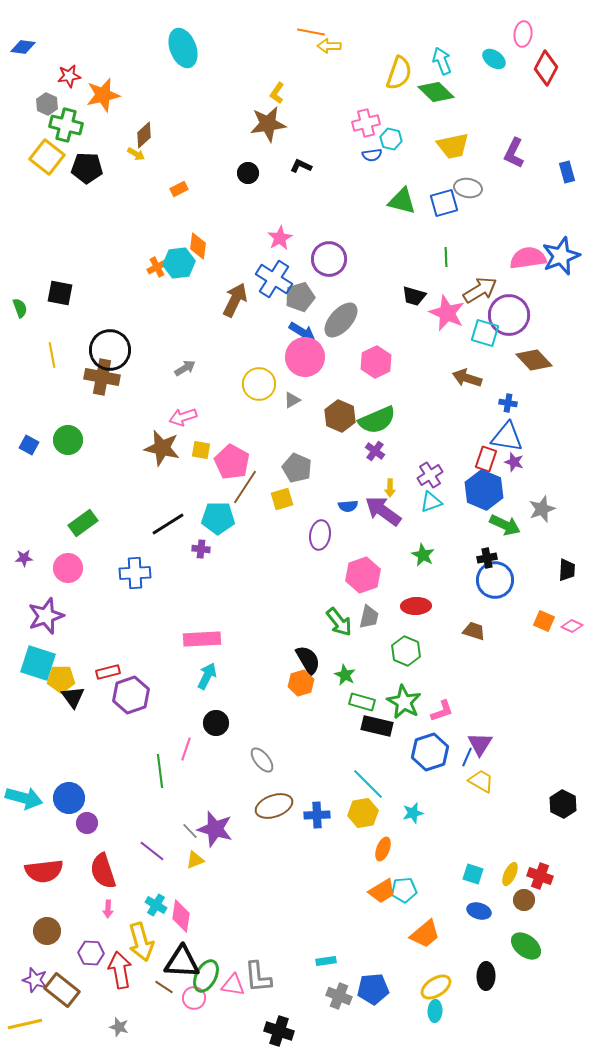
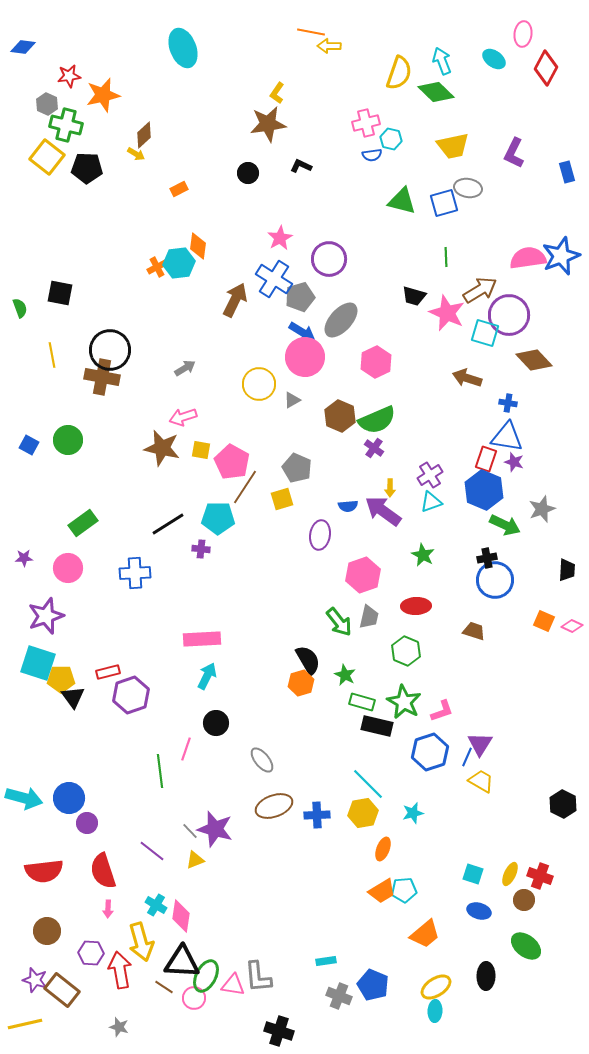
purple cross at (375, 451): moved 1 px left, 3 px up
blue pentagon at (373, 989): moved 4 px up; rotated 28 degrees clockwise
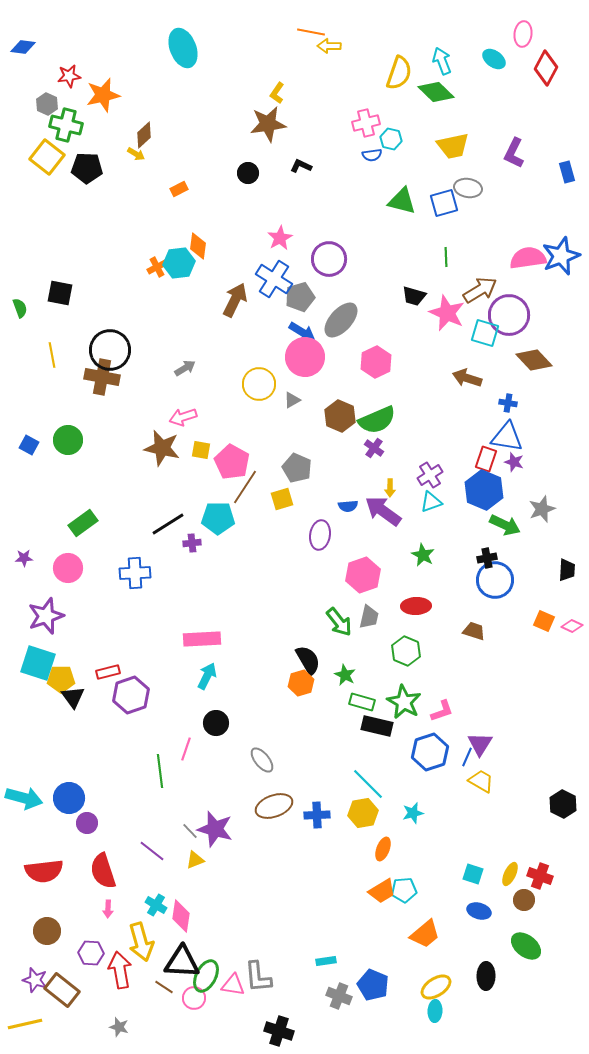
purple cross at (201, 549): moved 9 px left, 6 px up; rotated 12 degrees counterclockwise
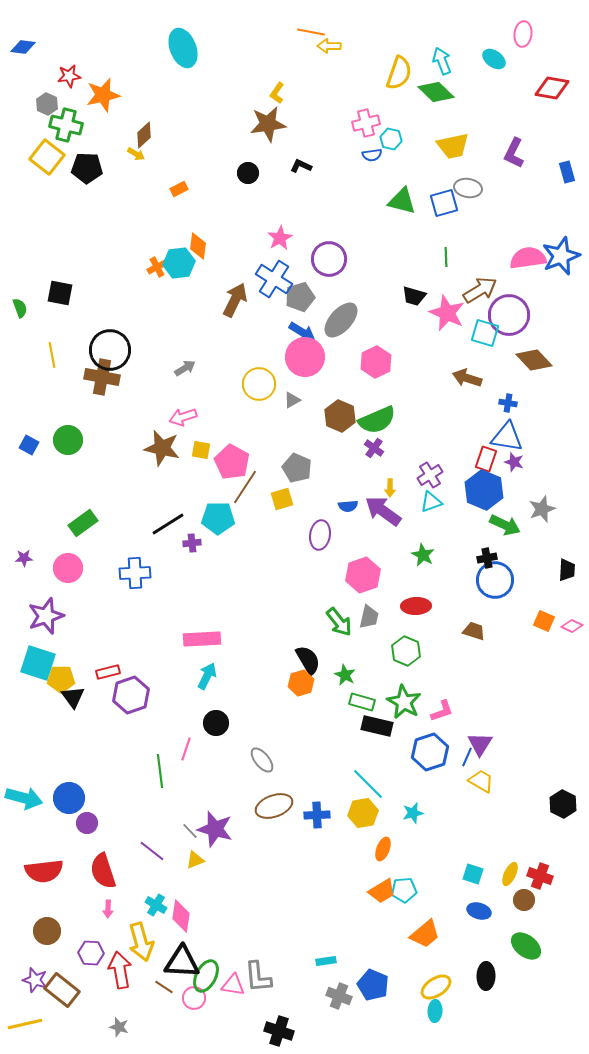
red diamond at (546, 68): moved 6 px right, 20 px down; rotated 72 degrees clockwise
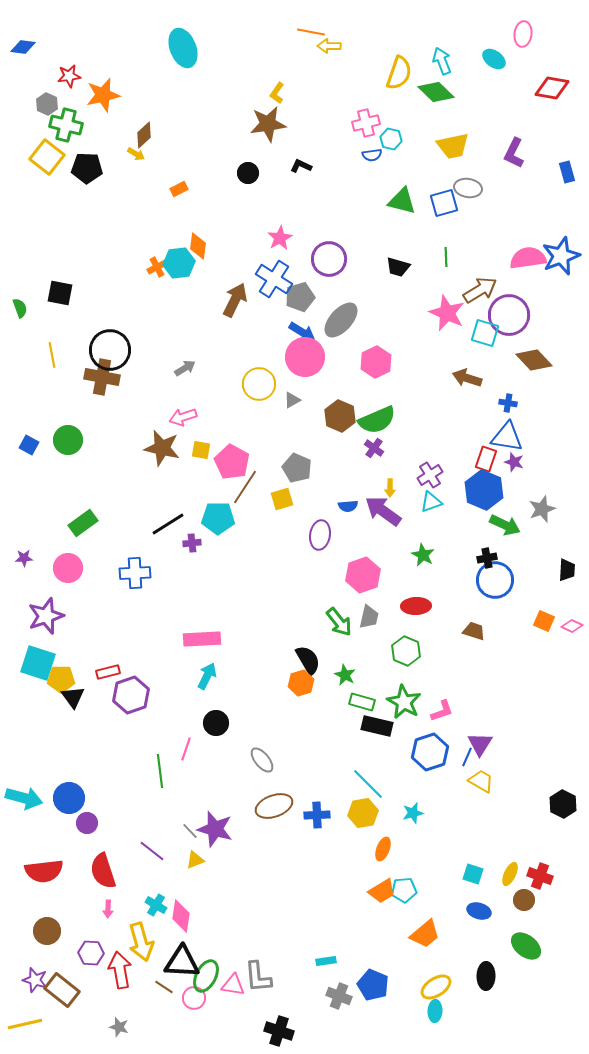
black trapezoid at (414, 296): moved 16 px left, 29 px up
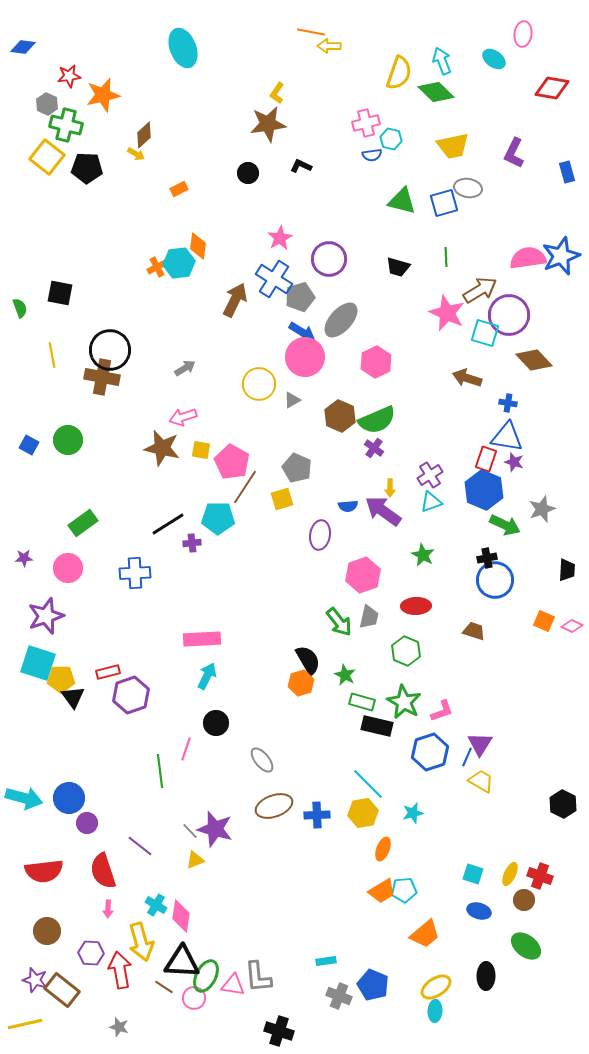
purple line at (152, 851): moved 12 px left, 5 px up
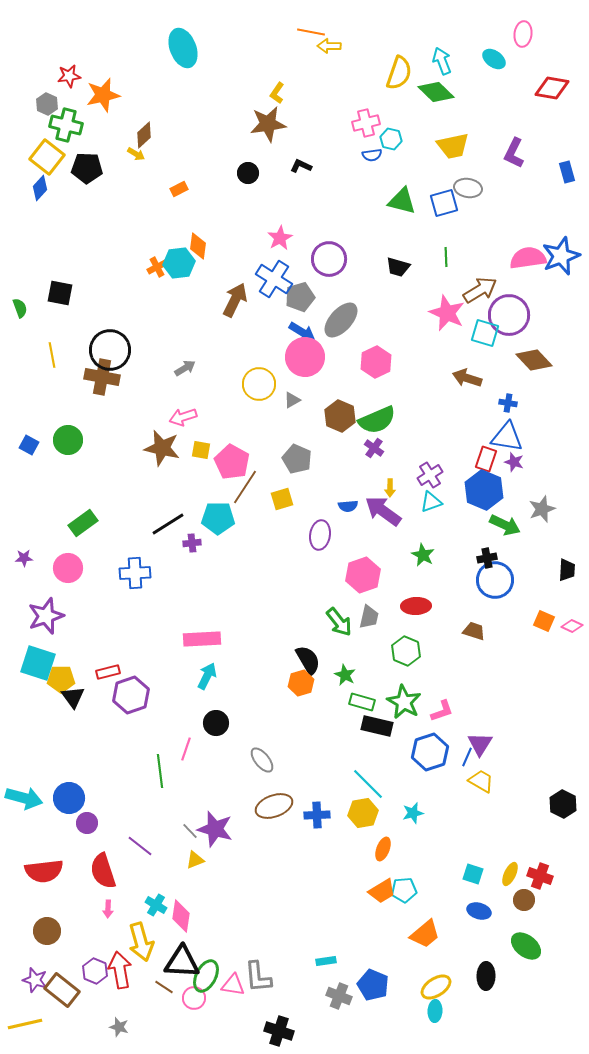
blue diamond at (23, 47): moved 17 px right, 141 px down; rotated 55 degrees counterclockwise
gray pentagon at (297, 468): moved 9 px up
purple hexagon at (91, 953): moved 4 px right, 18 px down; rotated 20 degrees clockwise
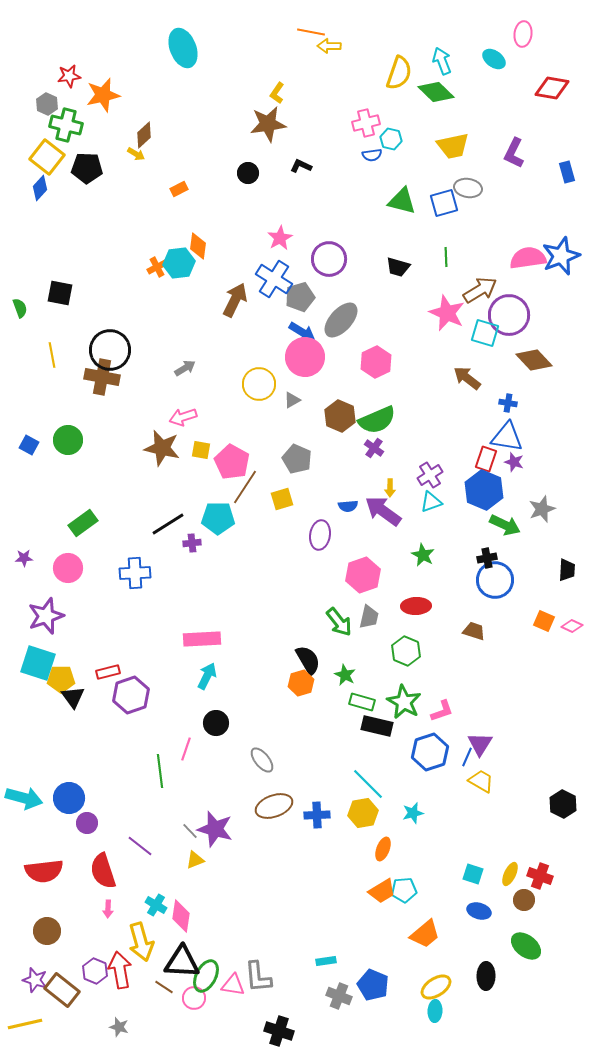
brown arrow at (467, 378): rotated 20 degrees clockwise
